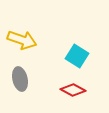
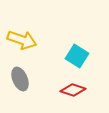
gray ellipse: rotated 10 degrees counterclockwise
red diamond: rotated 10 degrees counterclockwise
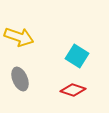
yellow arrow: moved 3 px left, 3 px up
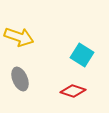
cyan square: moved 5 px right, 1 px up
red diamond: moved 1 px down
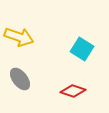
cyan square: moved 6 px up
gray ellipse: rotated 15 degrees counterclockwise
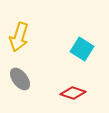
yellow arrow: rotated 88 degrees clockwise
red diamond: moved 2 px down
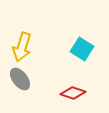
yellow arrow: moved 3 px right, 10 px down
